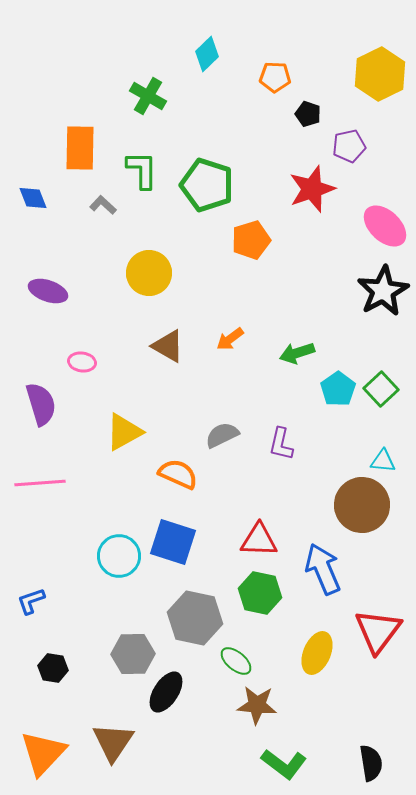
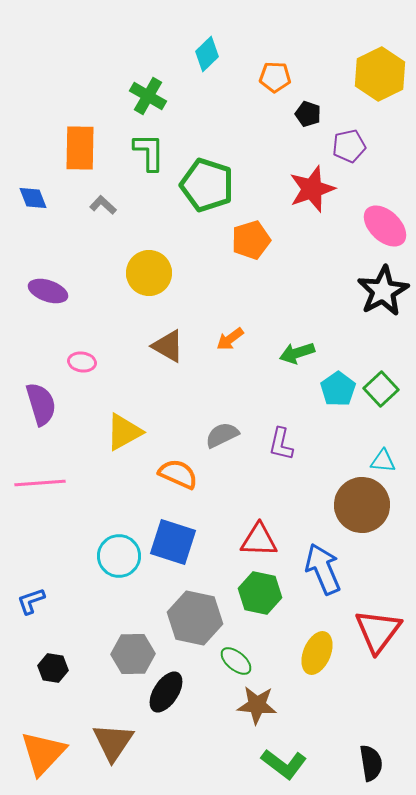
green L-shape at (142, 170): moved 7 px right, 18 px up
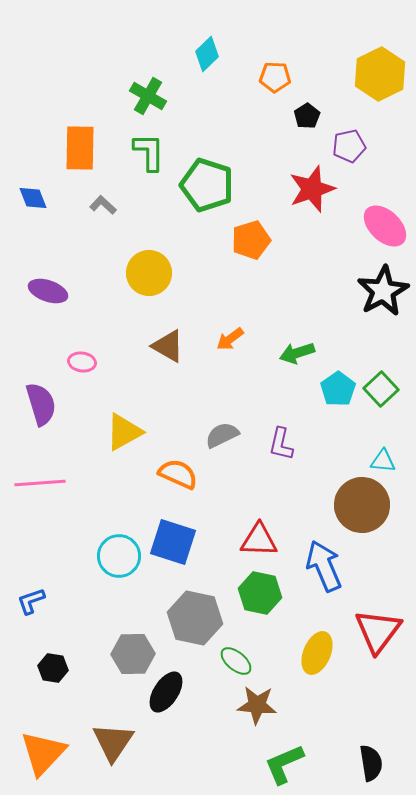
black pentagon at (308, 114): moved 1 px left, 2 px down; rotated 20 degrees clockwise
blue arrow at (323, 569): moved 1 px right, 3 px up
green L-shape at (284, 764): rotated 120 degrees clockwise
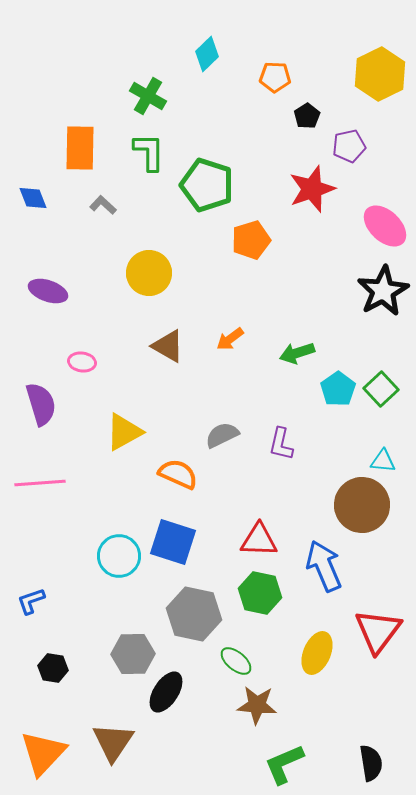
gray hexagon at (195, 618): moved 1 px left, 4 px up
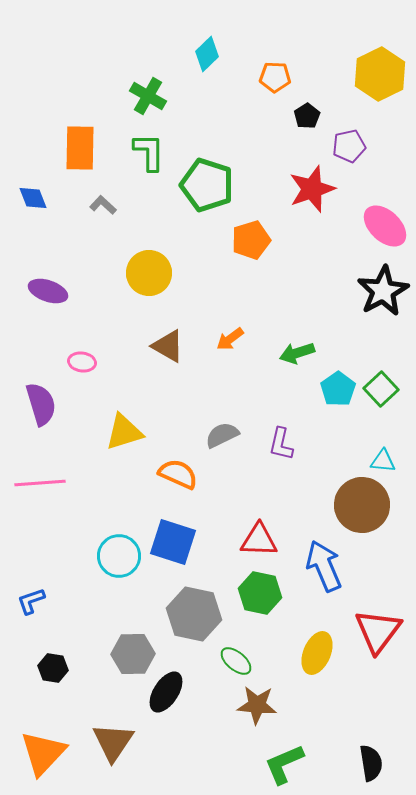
yellow triangle at (124, 432): rotated 12 degrees clockwise
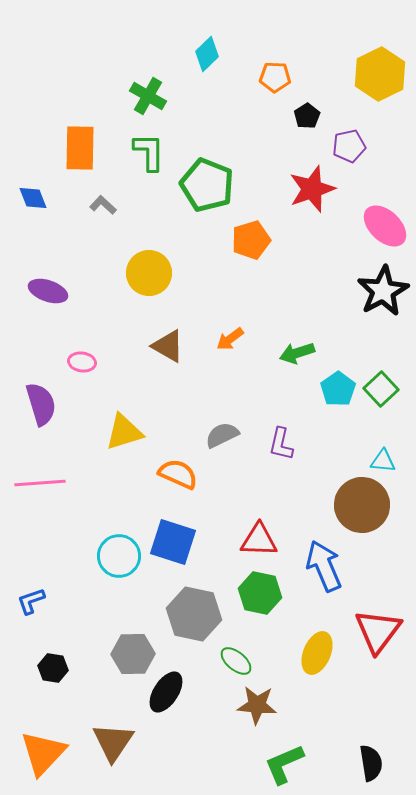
green pentagon at (207, 185): rotated 4 degrees clockwise
